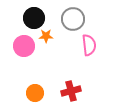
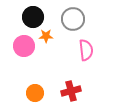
black circle: moved 1 px left, 1 px up
pink semicircle: moved 3 px left, 5 px down
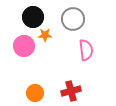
orange star: moved 1 px left, 1 px up
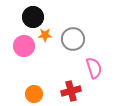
gray circle: moved 20 px down
pink semicircle: moved 8 px right, 18 px down; rotated 10 degrees counterclockwise
orange circle: moved 1 px left, 1 px down
